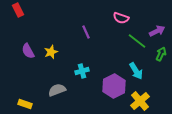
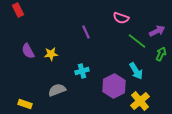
yellow star: moved 2 px down; rotated 16 degrees clockwise
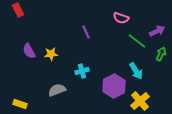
purple semicircle: moved 1 px right
yellow rectangle: moved 5 px left
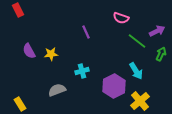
yellow rectangle: rotated 40 degrees clockwise
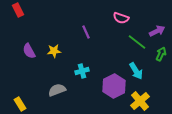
green line: moved 1 px down
yellow star: moved 3 px right, 3 px up
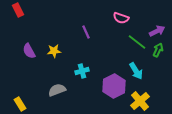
green arrow: moved 3 px left, 4 px up
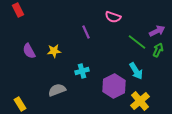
pink semicircle: moved 8 px left, 1 px up
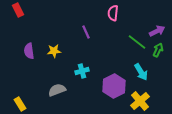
pink semicircle: moved 4 px up; rotated 77 degrees clockwise
purple semicircle: rotated 21 degrees clockwise
cyan arrow: moved 5 px right, 1 px down
